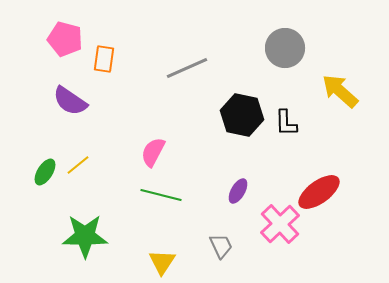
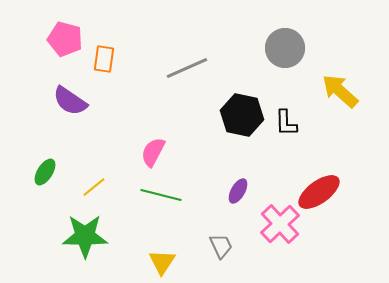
yellow line: moved 16 px right, 22 px down
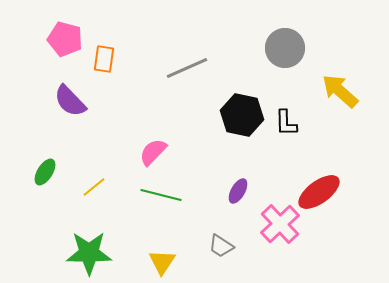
purple semicircle: rotated 12 degrees clockwise
pink semicircle: rotated 16 degrees clockwise
green star: moved 4 px right, 17 px down
gray trapezoid: rotated 148 degrees clockwise
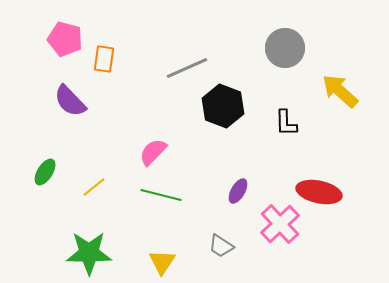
black hexagon: moved 19 px left, 9 px up; rotated 9 degrees clockwise
red ellipse: rotated 48 degrees clockwise
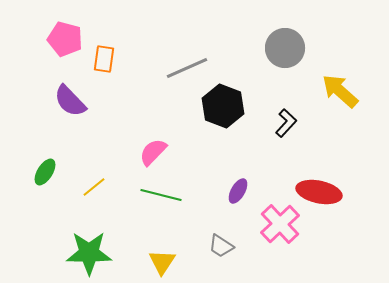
black L-shape: rotated 136 degrees counterclockwise
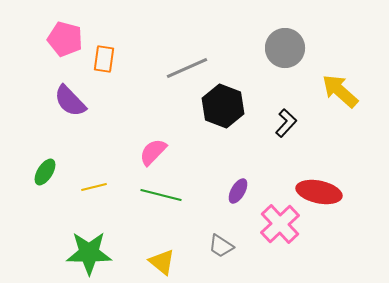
yellow line: rotated 25 degrees clockwise
yellow triangle: rotated 24 degrees counterclockwise
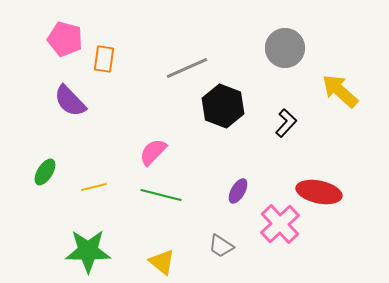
green star: moved 1 px left, 2 px up
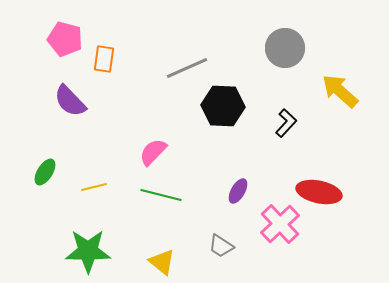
black hexagon: rotated 18 degrees counterclockwise
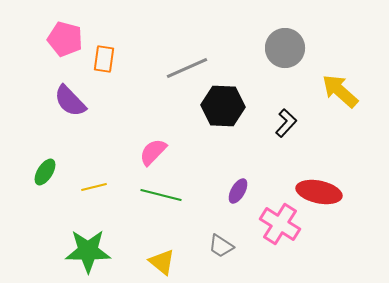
pink cross: rotated 15 degrees counterclockwise
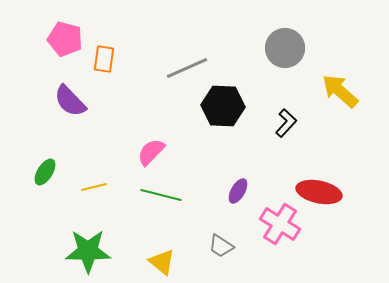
pink semicircle: moved 2 px left
